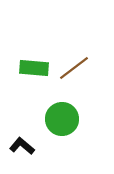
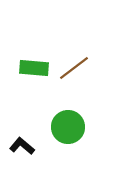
green circle: moved 6 px right, 8 px down
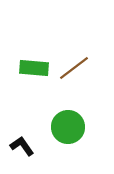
black L-shape: rotated 15 degrees clockwise
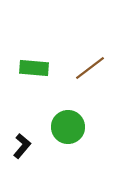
brown line: moved 16 px right
black L-shape: rotated 75 degrees clockwise
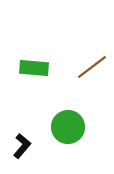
brown line: moved 2 px right, 1 px up
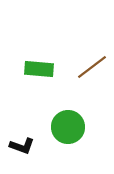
green rectangle: moved 5 px right, 1 px down
black L-shape: rotated 70 degrees clockwise
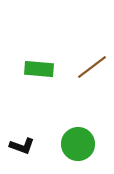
green circle: moved 10 px right, 17 px down
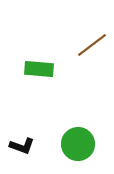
brown line: moved 22 px up
